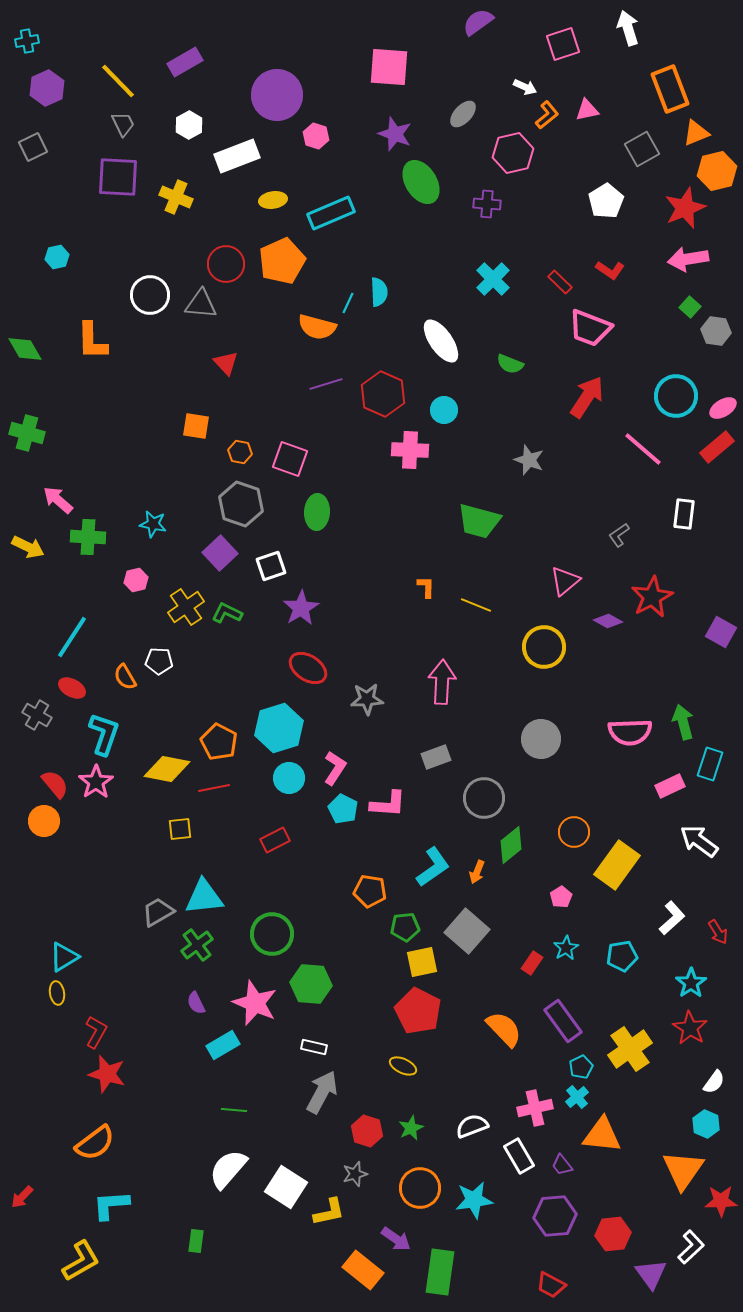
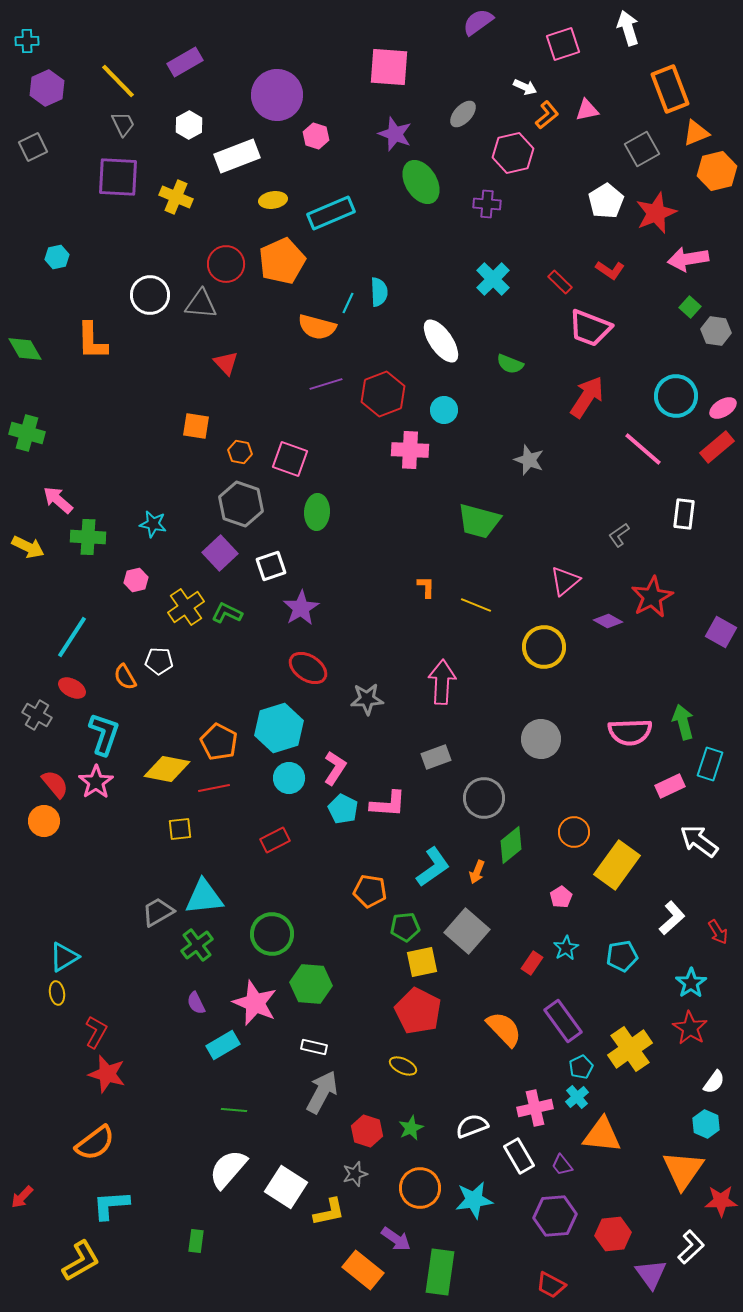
cyan cross at (27, 41): rotated 10 degrees clockwise
red star at (685, 208): moved 29 px left, 5 px down
red hexagon at (383, 394): rotated 15 degrees clockwise
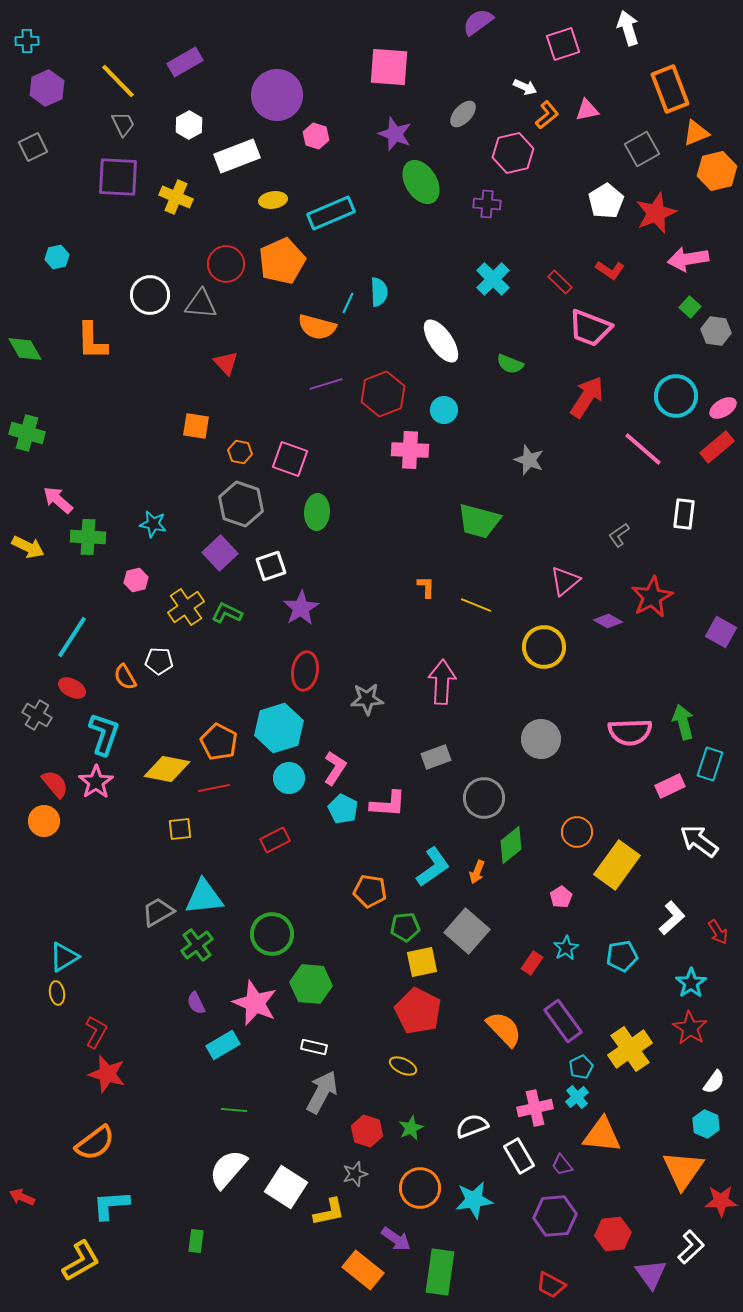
red ellipse at (308, 668): moved 3 px left, 3 px down; rotated 66 degrees clockwise
orange circle at (574, 832): moved 3 px right
red arrow at (22, 1197): rotated 70 degrees clockwise
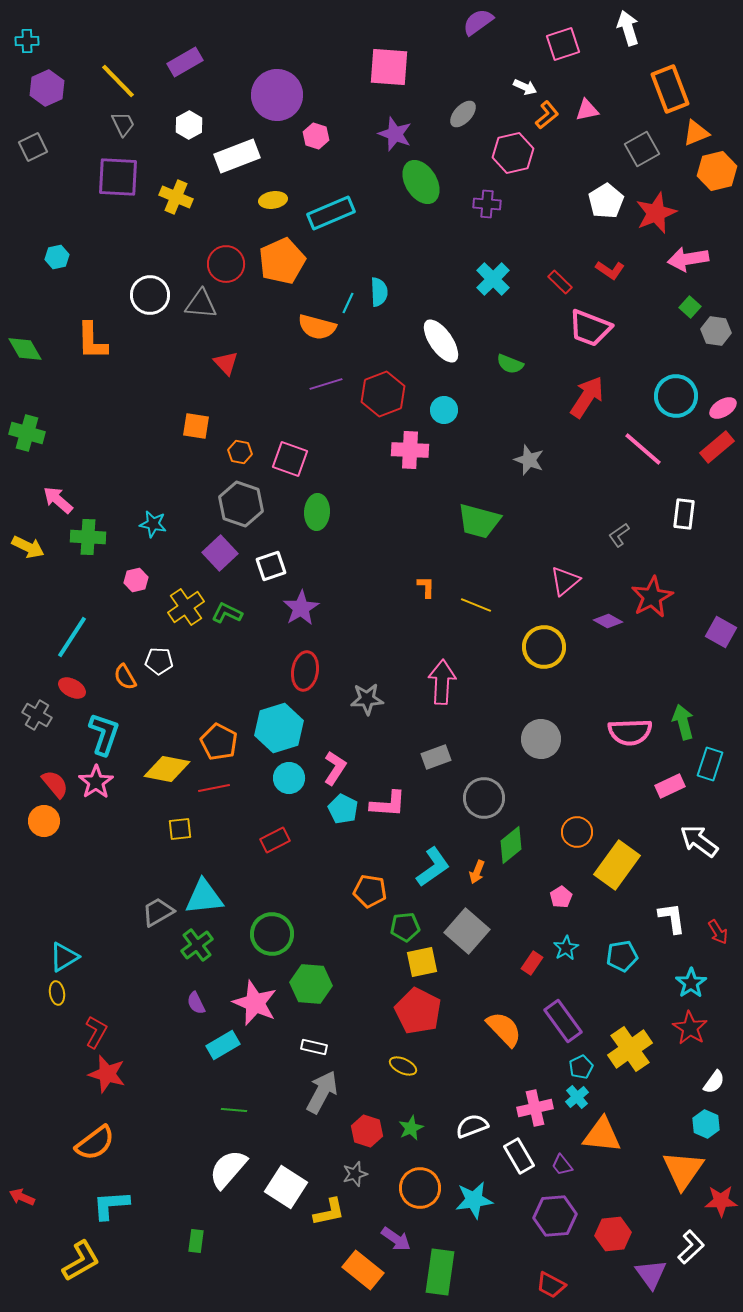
white L-shape at (672, 918): rotated 56 degrees counterclockwise
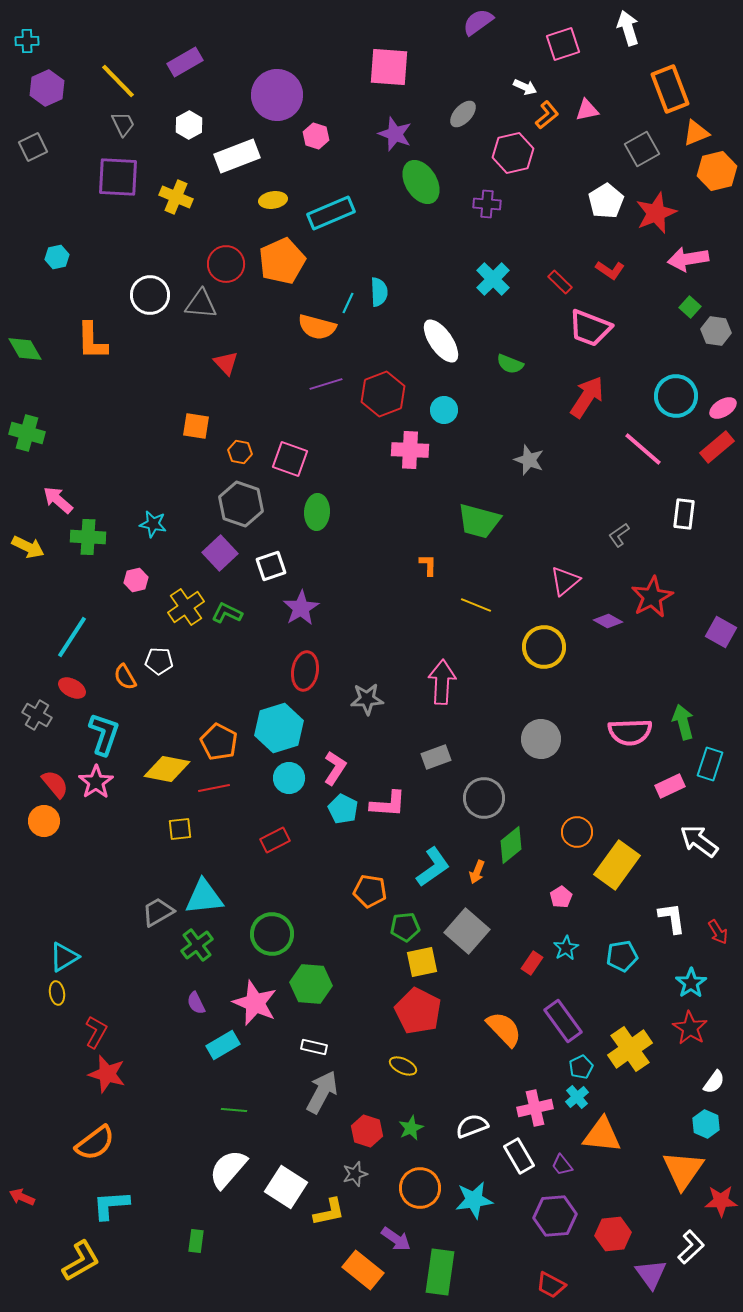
orange L-shape at (426, 587): moved 2 px right, 22 px up
